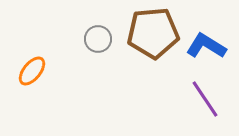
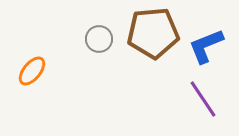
gray circle: moved 1 px right
blue L-shape: rotated 54 degrees counterclockwise
purple line: moved 2 px left
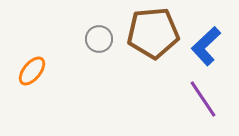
blue L-shape: rotated 21 degrees counterclockwise
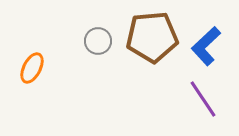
brown pentagon: moved 1 px left, 4 px down
gray circle: moved 1 px left, 2 px down
orange ellipse: moved 3 px up; rotated 12 degrees counterclockwise
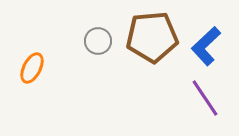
purple line: moved 2 px right, 1 px up
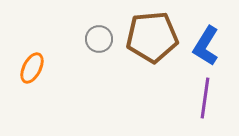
gray circle: moved 1 px right, 2 px up
blue L-shape: rotated 15 degrees counterclockwise
purple line: rotated 42 degrees clockwise
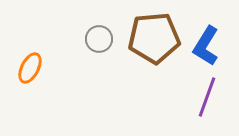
brown pentagon: moved 2 px right, 1 px down
orange ellipse: moved 2 px left
purple line: moved 2 px right, 1 px up; rotated 12 degrees clockwise
